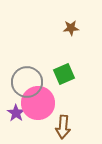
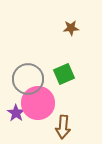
gray circle: moved 1 px right, 3 px up
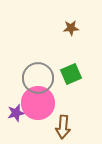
green square: moved 7 px right
gray circle: moved 10 px right, 1 px up
purple star: rotated 24 degrees clockwise
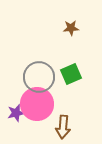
gray circle: moved 1 px right, 1 px up
pink circle: moved 1 px left, 1 px down
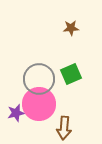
gray circle: moved 2 px down
pink circle: moved 2 px right
brown arrow: moved 1 px right, 1 px down
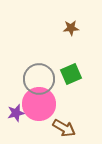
brown arrow: rotated 65 degrees counterclockwise
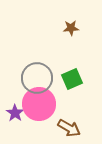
green square: moved 1 px right, 5 px down
gray circle: moved 2 px left, 1 px up
purple star: moved 1 px left; rotated 24 degrees counterclockwise
brown arrow: moved 5 px right
